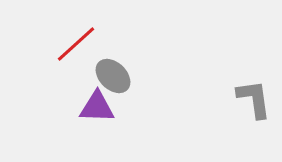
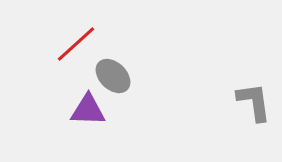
gray L-shape: moved 3 px down
purple triangle: moved 9 px left, 3 px down
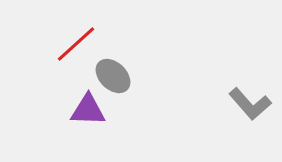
gray L-shape: moved 4 px left, 2 px down; rotated 147 degrees clockwise
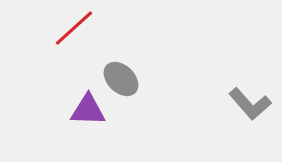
red line: moved 2 px left, 16 px up
gray ellipse: moved 8 px right, 3 px down
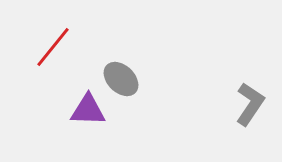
red line: moved 21 px left, 19 px down; rotated 9 degrees counterclockwise
gray L-shape: rotated 105 degrees counterclockwise
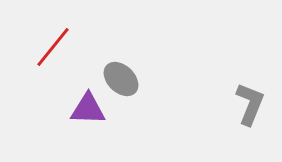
gray L-shape: rotated 12 degrees counterclockwise
purple triangle: moved 1 px up
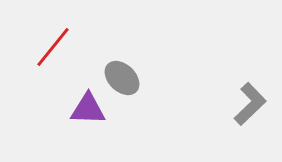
gray ellipse: moved 1 px right, 1 px up
gray L-shape: rotated 24 degrees clockwise
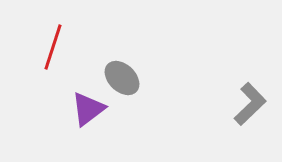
red line: rotated 21 degrees counterclockwise
purple triangle: rotated 39 degrees counterclockwise
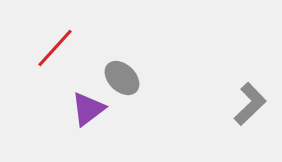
red line: moved 2 px right, 1 px down; rotated 24 degrees clockwise
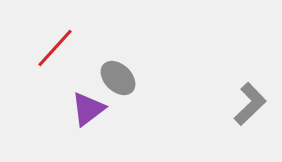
gray ellipse: moved 4 px left
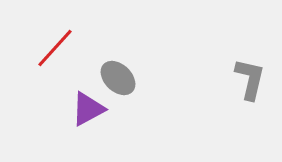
gray L-shape: moved 25 px up; rotated 33 degrees counterclockwise
purple triangle: rotated 9 degrees clockwise
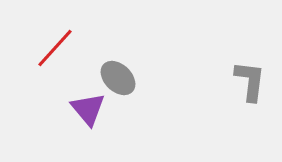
gray L-shape: moved 2 px down; rotated 6 degrees counterclockwise
purple triangle: rotated 42 degrees counterclockwise
